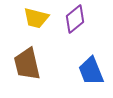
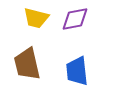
purple diamond: rotated 28 degrees clockwise
blue trapezoid: moved 14 px left; rotated 16 degrees clockwise
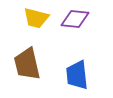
purple diamond: rotated 16 degrees clockwise
blue trapezoid: moved 4 px down
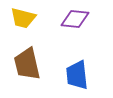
yellow trapezoid: moved 13 px left
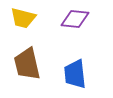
blue trapezoid: moved 2 px left, 1 px up
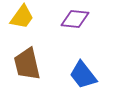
yellow trapezoid: moved 1 px left, 1 px up; rotated 68 degrees counterclockwise
blue trapezoid: moved 8 px right, 1 px down; rotated 32 degrees counterclockwise
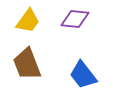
yellow trapezoid: moved 6 px right, 4 px down
brown trapezoid: rotated 8 degrees counterclockwise
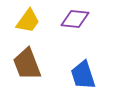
blue trapezoid: rotated 20 degrees clockwise
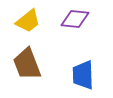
yellow trapezoid: rotated 16 degrees clockwise
blue trapezoid: rotated 16 degrees clockwise
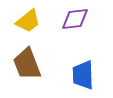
purple diamond: rotated 12 degrees counterclockwise
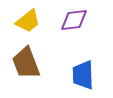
purple diamond: moved 1 px left, 1 px down
brown trapezoid: moved 1 px left, 1 px up
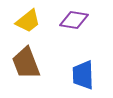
purple diamond: rotated 16 degrees clockwise
